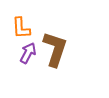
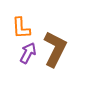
brown L-shape: rotated 9 degrees clockwise
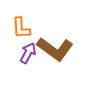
brown L-shape: rotated 99 degrees clockwise
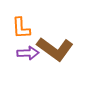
purple arrow: rotated 60 degrees clockwise
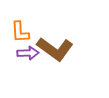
orange L-shape: moved 1 px left, 4 px down
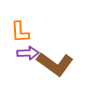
brown L-shape: moved 15 px down
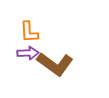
orange L-shape: moved 9 px right
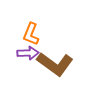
orange L-shape: moved 2 px right, 2 px down; rotated 25 degrees clockwise
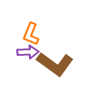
purple arrow: moved 1 px up
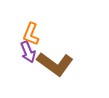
purple arrow: rotated 70 degrees clockwise
